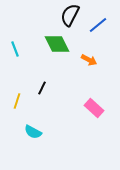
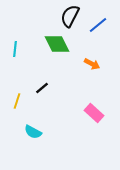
black semicircle: moved 1 px down
cyan line: rotated 28 degrees clockwise
orange arrow: moved 3 px right, 4 px down
black line: rotated 24 degrees clockwise
pink rectangle: moved 5 px down
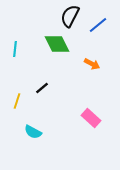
pink rectangle: moved 3 px left, 5 px down
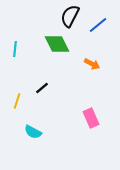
pink rectangle: rotated 24 degrees clockwise
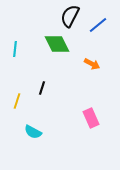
black line: rotated 32 degrees counterclockwise
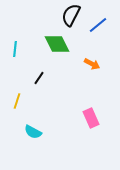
black semicircle: moved 1 px right, 1 px up
black line: moved 3 px left, 10 px up; rotated 16 degrees clockwise
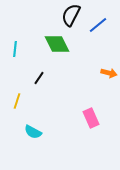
orange arrow: moved 17 px right, 9 px down; rotated 14 degrees counterclockwise
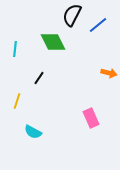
black semicircle: moved 1 px right
green diamond: moved 4 px left, 2 px up
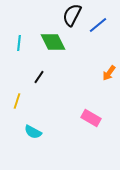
cyan line: moved 4 px right, 6 px up
orange arrow: rotated 112 degrees clockwise
black line: moved 1 px up
pink rectangle: rotated 36 degrees counterclockwise
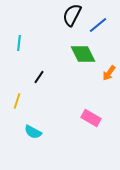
green diamond: moved 30 px right, 12 px down
